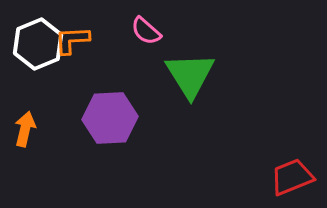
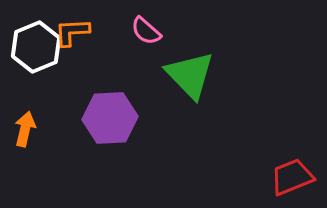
orange L-shape: moved 8 px up
white hexagon: moved 2 px left, 3 px down
green triangle: rotated 12 degrees counterclockwise
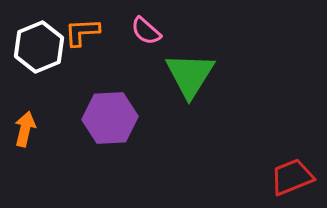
orange L-shape: moved 10 px right
white hexagon: moved 3 px right
green triangle: rotated 16 degrees clockwise
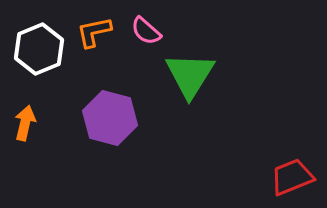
orange L-shape: moved 12 px right; rotated 9 degrees counterclockwise
white hexagon: moved 2 px down
purple hexagon: rotated 18 degrees clockwise
orange arrow: moved 6 px up
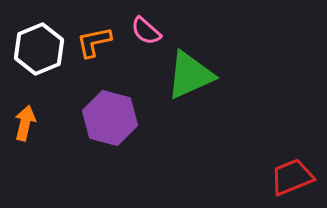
orange L-shape: moved 10 px down
green triangle: rotated 34 degrees clockwise
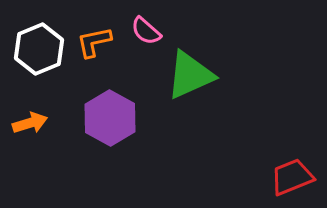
purple hexagon: rotated 14 degrees clockwise
orange arrow: moved 5 px right; rotated 60 degrees clockwise
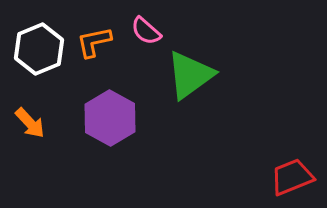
green triangle: rotated 12 degrees counterclockwise
orange arrow: rotated 64 degrees clockwise
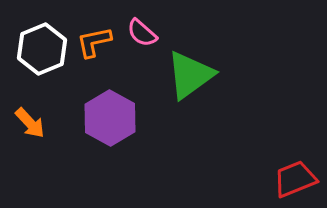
pink semicircle: moved 4 px left, 2 px down
white hexagon: moved 3 px right
red trapezoid: moved 3 px right, 2 px down
